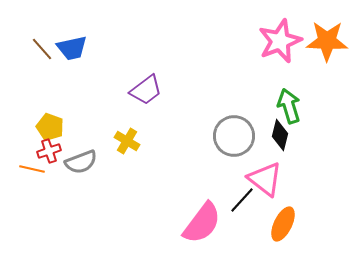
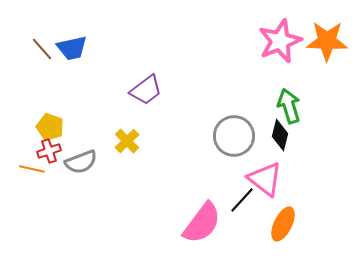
yellow cross: rotated 15 degrees clockwise
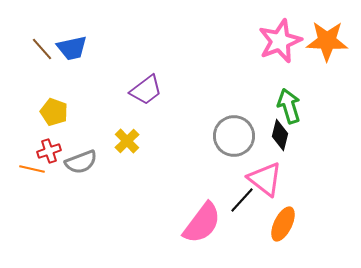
yellow pentagon: moved 4 px right, 15 px up
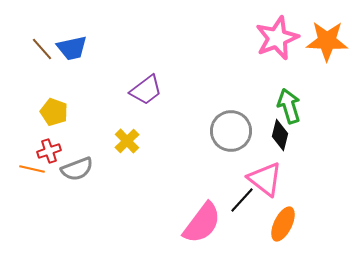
pink star: moved 3 px left, 3 px up
gray circle: moved 3 px left, 5 px up
gray semicircle: moved 4 px left, 7 px down
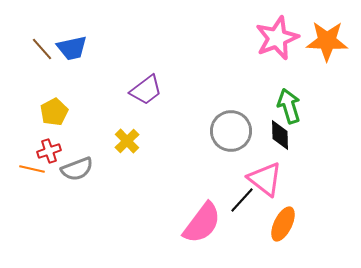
yellow pentagon: rotated 24 degrees clockwise
black diamond: rotated 16 degrees counterclockwise
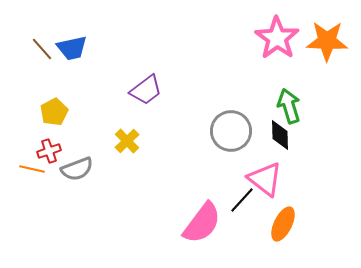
pink star: rotated 15 degrees counterclockwise
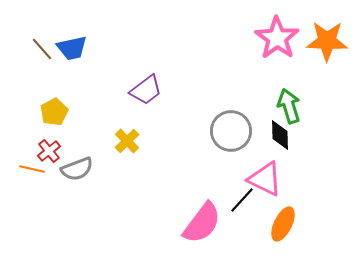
red cross: rotated 20 degrees counterclockwise
pink triangle: rotated 12 degrees counterclockwise
